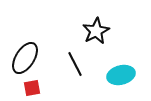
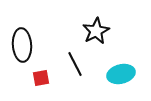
black ellipse: moved 3 px left, 13 px up; rotated 36 degrees counterclockwise
cyan ellipse: moved 1 px up
red square: moved 9 px right, 10 px up
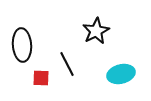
black line: moved 8 px left
red square: rotated 12 degrees clockwise
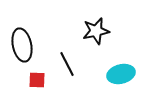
black star: rotated 16 degrees clockwise
black ellipse: rotated 8 degrees counterclockwise
red square: moved 4 px left, 2 px down
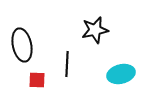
black star: moved 1 px left, 1 px up
black line: rotated 30 degrees clockwise
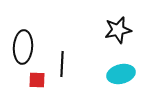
black star: moved 23 px right
black ellipse: moved 1 px right, 2 px down; rotated 16 degrees clockwise
black line: moved 5 px left
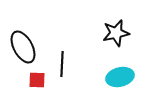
black star: moved 2 px left, 3 px down
black ellipse: rotated 32 degrees counterclockwise
cyan ellipse: moved 1 px left, 3 px down
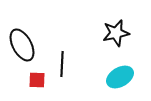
black ellipse: moved 1 px left, 2 px up
cyan ellipse: rotated 16 degrees counterclockwise
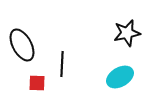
black star: moved 11 px right
red square: moved 3 px down
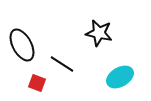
black star: moved 28 px left; rotated 24 degrees clockwise
black line: rotated 60 degrees counterclockwise
red square: rotated 18 degrees clockwise
